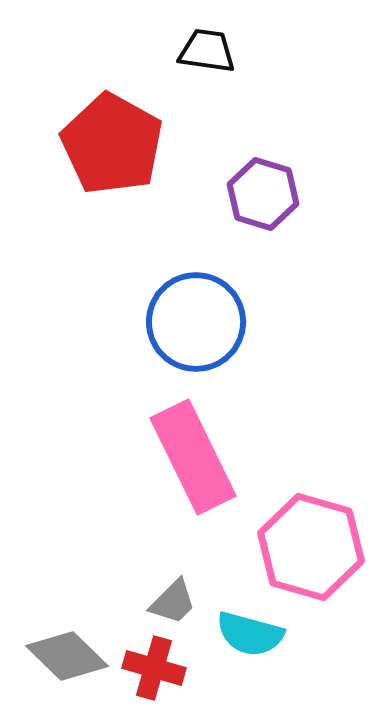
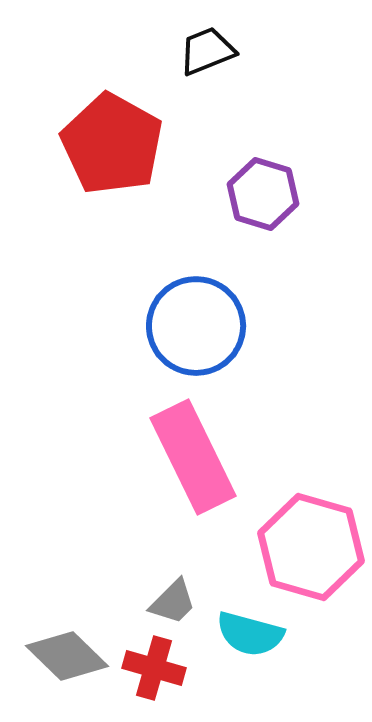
black trapezoid: rotated 30 degrees counterclockwise
blue circle: moved 4 px down
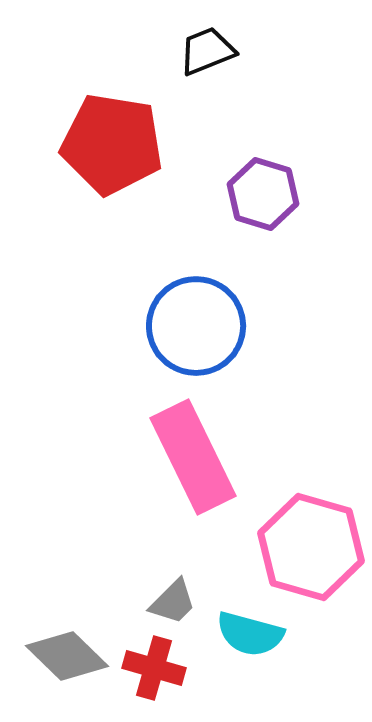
red pentagon: rotated 20 degrees counterclockwise
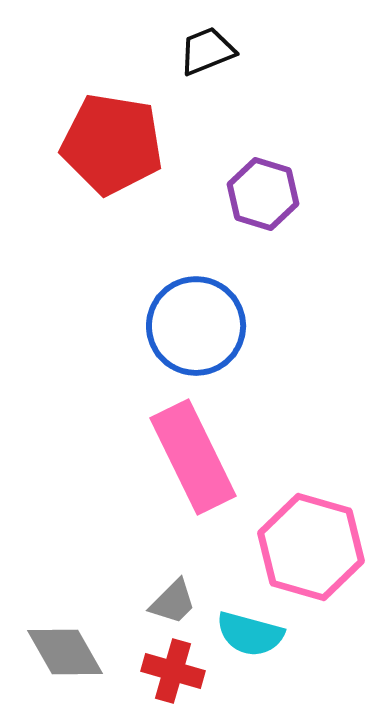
gray diamond: moved 2 px left, 4 px up; rotated 16 degrees clockwise
red cross: moved 19 px right, 3 px down
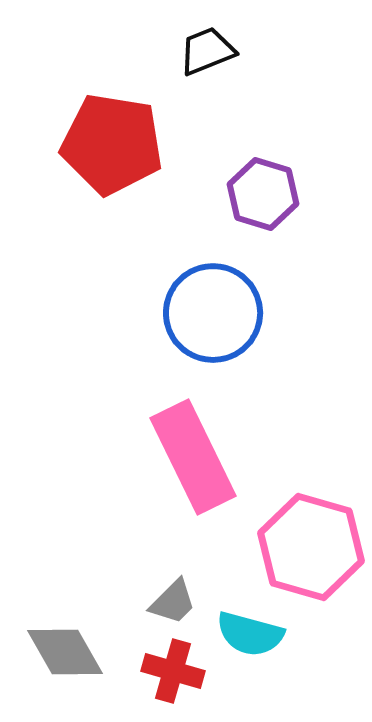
blue circle: moved 17 px right, 13 px up
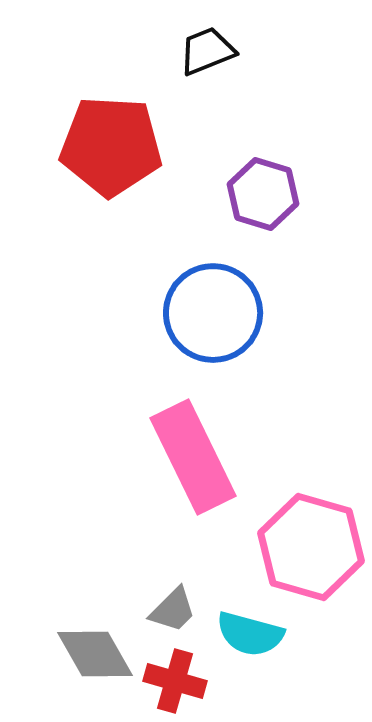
red pentagon: moved 1 px left, 2 px down; rotated 6 degrees counterclockwise
gray trapezoid: moved 8 px down
gray diamond: moved 30 px right, 2 px down
red cross: moved 2 px right, 10 px down
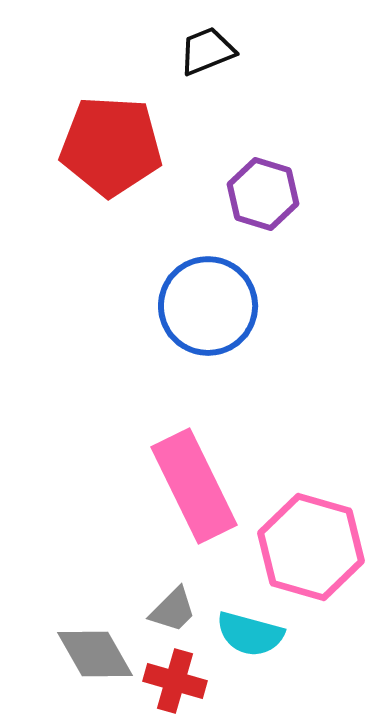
blue circle: moved 5 px left, 7 px up
pink rectangle: moved 1 px right, 29 px down
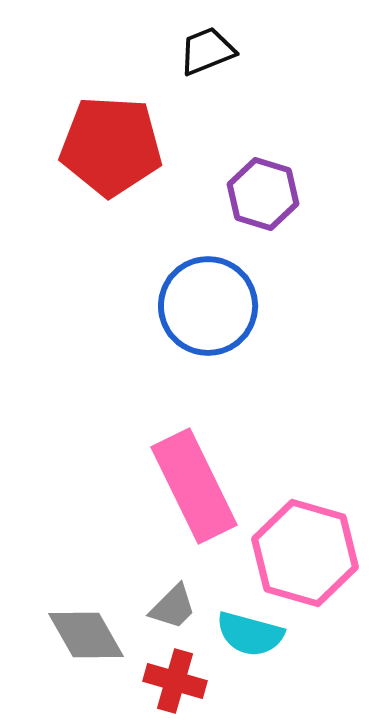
pink hexagon: moved 6 px left, 6 px down
gray trapezoid: moved 3 px up
gray diamond: moved 9 px left, 19 px up
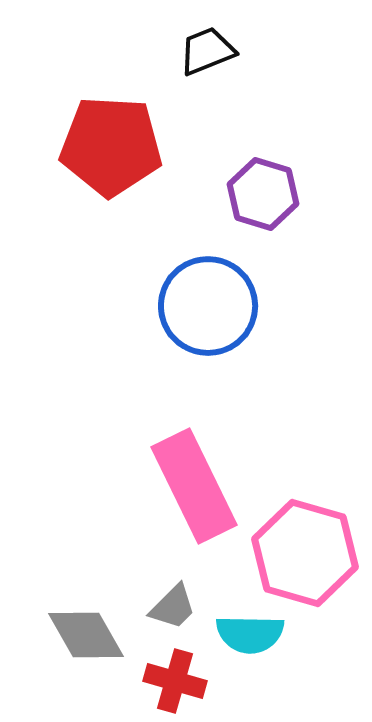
cyan semicircle: rotated 14 degrees counterclockwise
